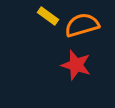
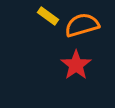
red star: rotated 20 degrees clockwise
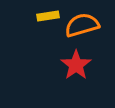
yellow rectangle: rotated 45 degrees counterclockwise
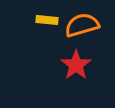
yellow rectangle: moved 1 px left, 4 px down; rotated 15 degrees clockwise
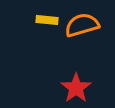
red star: moved 23 px down
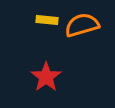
red star: moved 30 px left, 11 px up
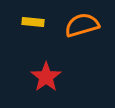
yellow rectangle: moved 14 px left, 2 px down
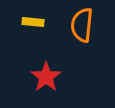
orange semicircle: rotated 68 degrees counterclockwise
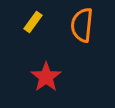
yellow rectangle: rotated 60 degrees counterclockwise
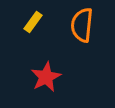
red star: rotated 8 degrees clockwise
